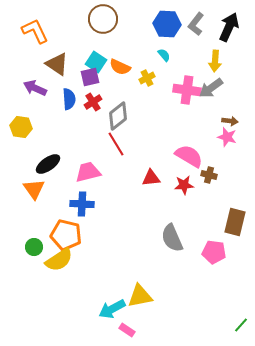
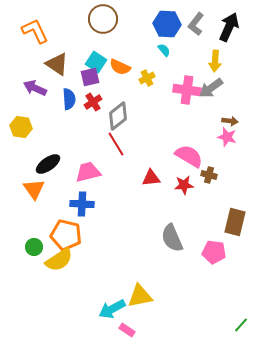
cyan semicircle: moved 5 px up
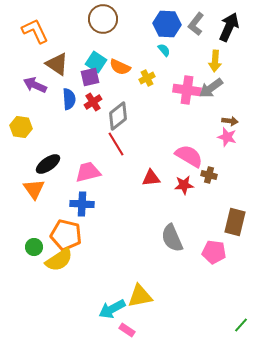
purple arrow: moved 3 px up
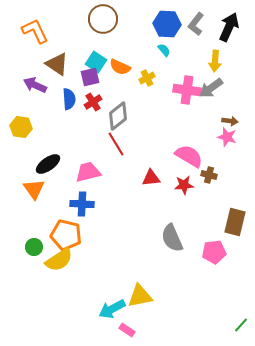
pink pentagon: rotated 15 degrees counterclockwise
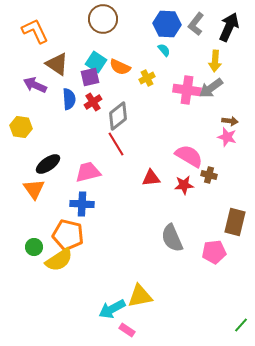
orange pentagon: moved 2 px right
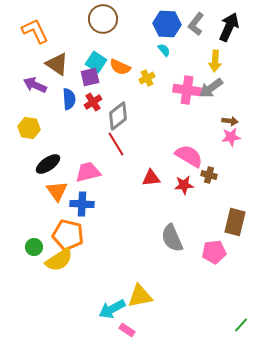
yellow hexagon: moved 8 px right, 1 px down
pink star: moved 4 px right; rotated 24 degrees counterclockwise
orange triangle: moved 23 px right, 2 px down
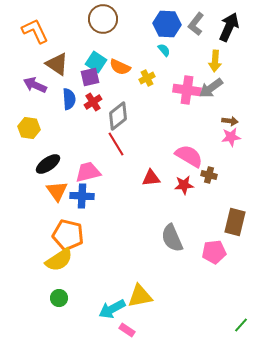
blue cross: moved 8 px up
green circle: moved 25 px right, 51 px down
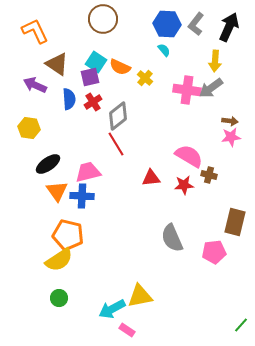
yellow cross: moved 2 px left; rotated 21 degrees counterclockwise
